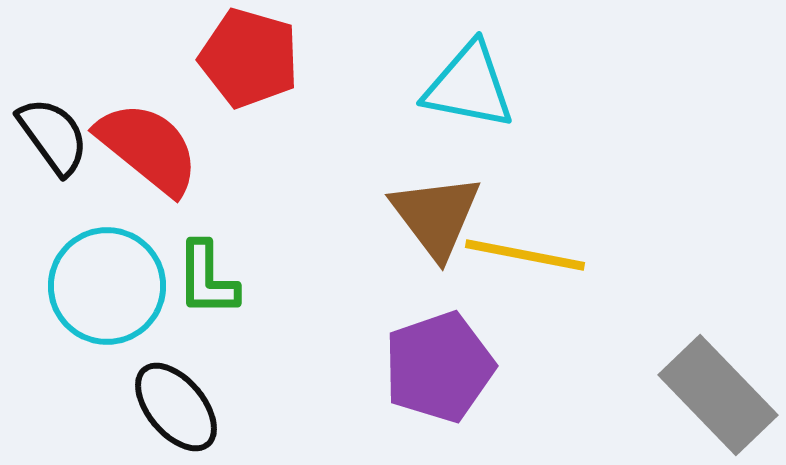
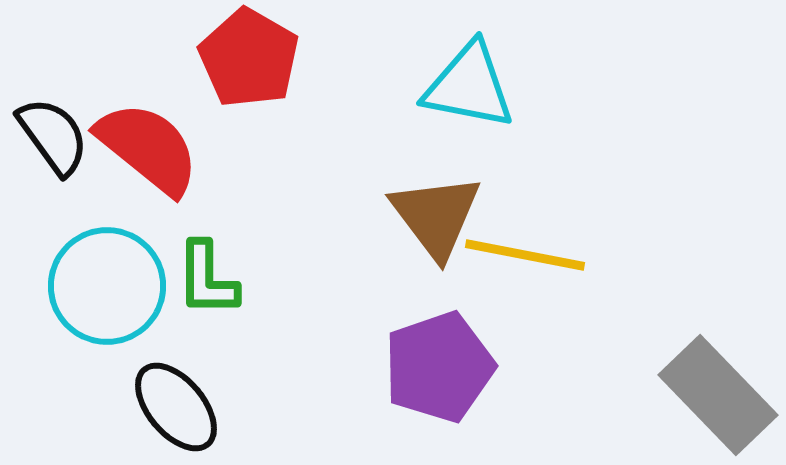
red pentagon: rotated 14 degrees clockwise
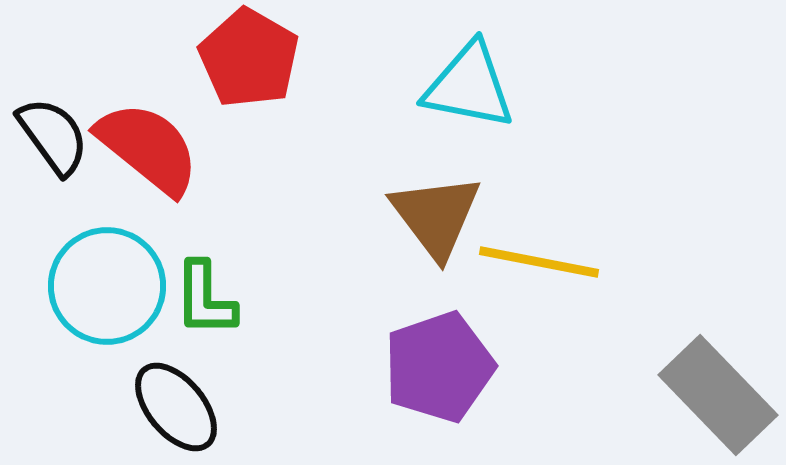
yellow line: moved 14 px right, 7 px down
green L-shape: moved 2 px left, 20 px down
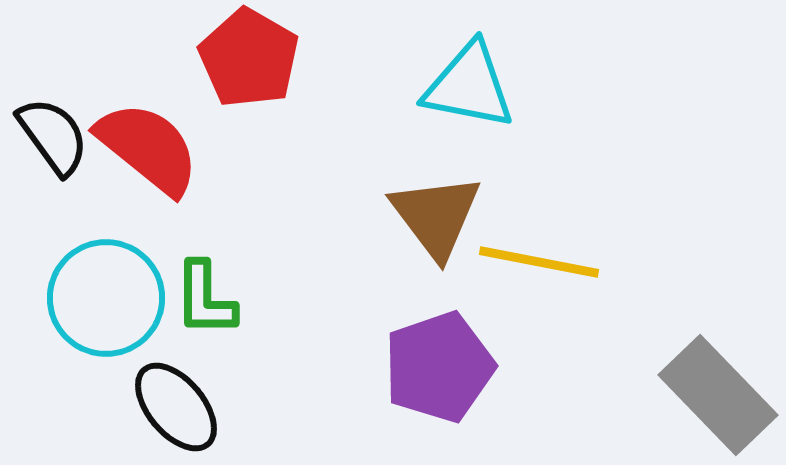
cyan circle: moved 1 px left, 12 px down
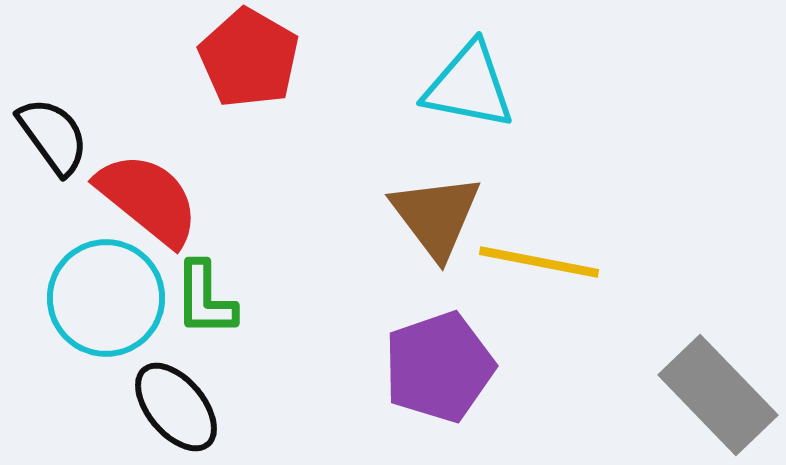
red semicircle: moved 51 px down
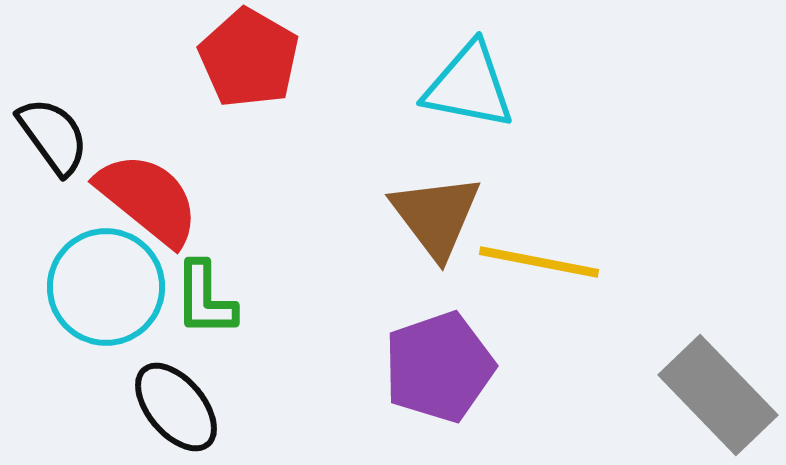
cyan circle: moved 11 px up
